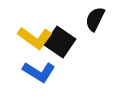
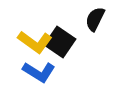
yellow L-shape: moved 4 px down
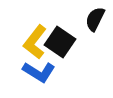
yellow L-shape: rotated 92 degrees clockwise
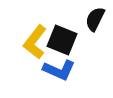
black square: moved 2 px right, 2 px up; rotated 12 degrees counterclockwise
blue L-shape: moved 20 px right, 2 px up; rotated 8 degrees counterclockwise
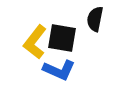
black semicircle: rotated 15 degrees counterclockwise
black square: moved 2 px up; rotated 12 degrees counterclockwise
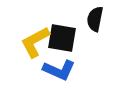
yellow L-shape: rotated 24 degrees clockwise
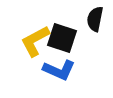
black square: rotated 8 degrees clockwise
yellow L-shape: moved 1 px up
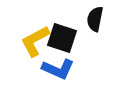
blue L-shape: moved 1 px left, 1 px up
